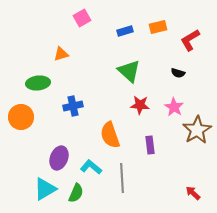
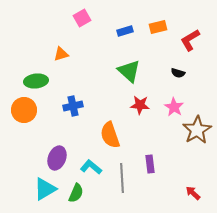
green ellipse: moved 2 px left, 2 px up
orange circle: moved 3 px right, 7 px up
purple rectangle: moved 19 px down
purple ellipse: moved 2 px left
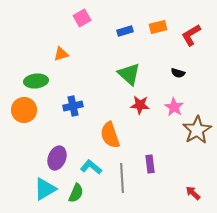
red L-shape: moved 1 px right, 5 px up
green triangle: moved 3 px down
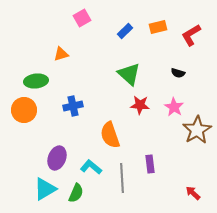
blue rectangle: rotated 28 degrees counterclockwise
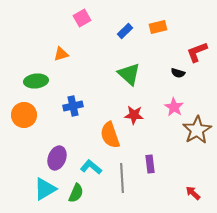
red L-shape: moved 6 px right, 17 px down; rotated 10 degrees clockwise
red star: moved 6 px left, 10 px down
orange circle: moved 5 px down
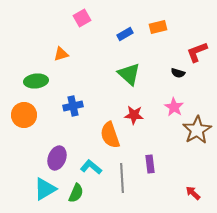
blue rectangle: moved 3 px down; rotated 14 degrees clockwise
